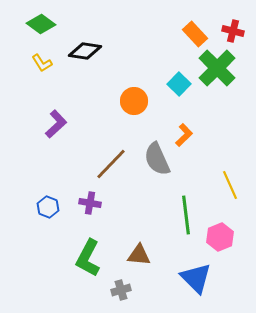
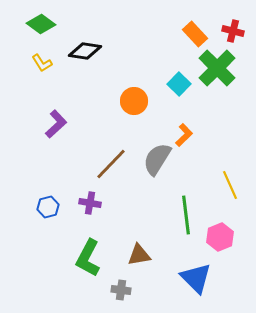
gray semicircle: rotated 56 degrees clockwise
blue hexagon: rotated 25 degrees clockwise
brown triangle: rotated 15 degrees counterclockwise
gray cross: rotated 24 degrees clockwise
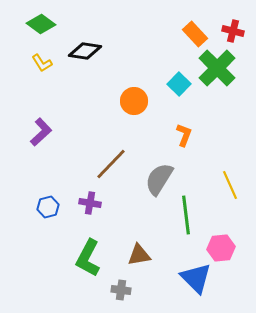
purple L-shape: moved 15 px left, 8 px down
orange L-shape: rotated 25 degrees counterclockwise
gray semicircle: moved 2 px right, 20 px down
pink hexagon: moved 1 px right, 11 px down; rotated 16 degrees clockwise
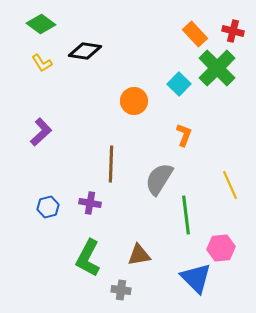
brown line: rotated 42 degrees counterclockwise
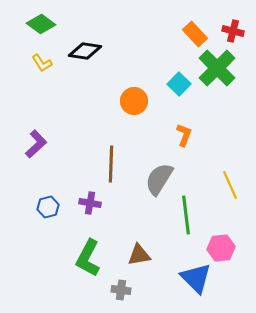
purple L-shape: moved 5 px left, 12 px down
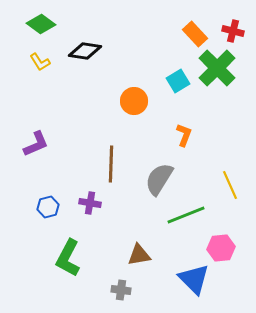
yellow L-shape: moved 2 px left, 1 px up
cyan square: moved 1 px left, 3 px up; rotated 15 degrees clockwise
purple L-shape: rotated 20 degrees clockwise
green line: rotated 75 degrees clockwise
green L-shape: moved 20 px left
blue triangle: moved 2 px left, 1 px down
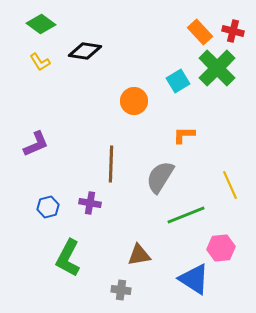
orange rectangle: moved 5 px right, 2 px up
orange L-shape: rotated 110 degrees counterclockwise
gray semicircle: moved 1 px right, 2 px up
blue triangle: rotated 12 degrees counterclockwise
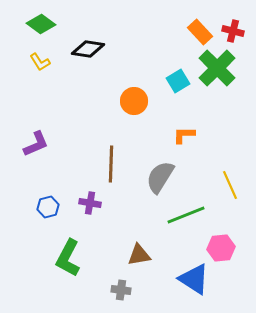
black diamond: moved 3 px right, 2 px up
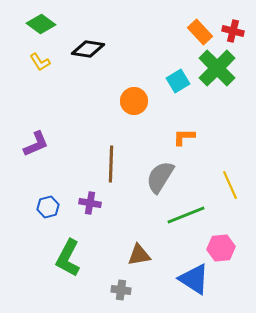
orange L-shape: moved 2 px down
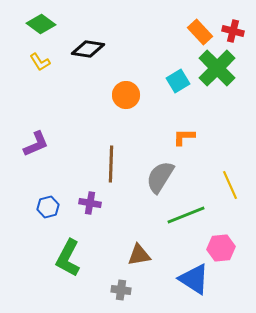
orange circle: moved 8 px left, 6 px up
